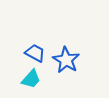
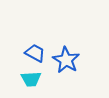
cyan trapezoid: rotated 45 degrees clockwise
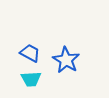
blue trapezoid: moved 5 px left
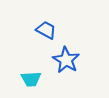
blue trapezoid: moved 16 px right, 23 px up
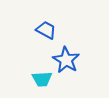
cyan trapezoid: moved 11 px right
